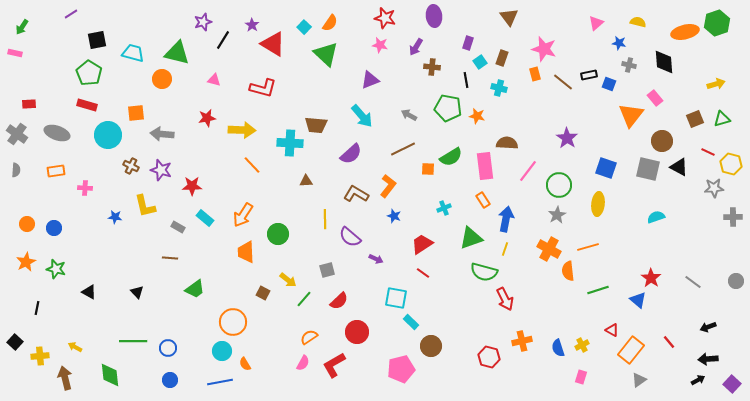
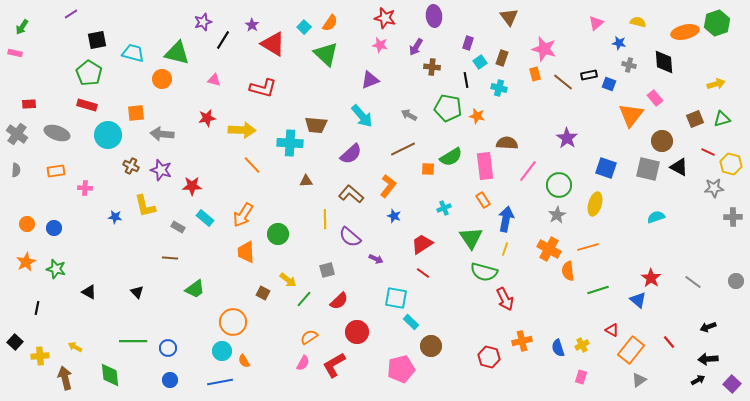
brown L-shape at (356, 194): moved 5 px left; rotated 10 degrees clockwise
yellow ellipse at (598, 204): moved 3 px left; rotated 10 degrees clockwise
green triangle at (471, 238): rotated 45 degrees counterclockwise
orange semicircle at (245, 364): moved 1 px left, 3 px up
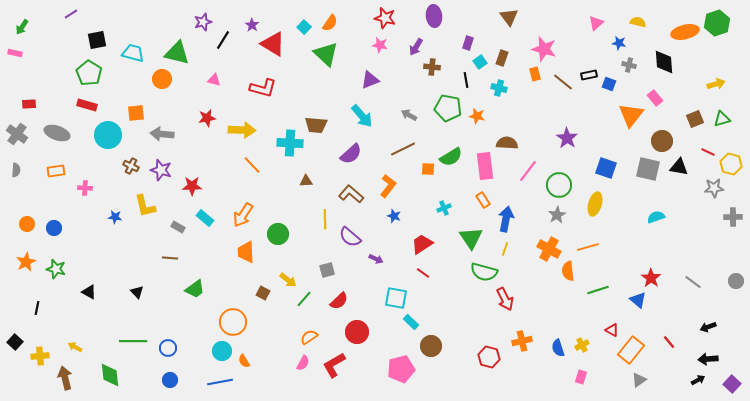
black triangle at (679, 167): rotated 18 degrees counterclockwise
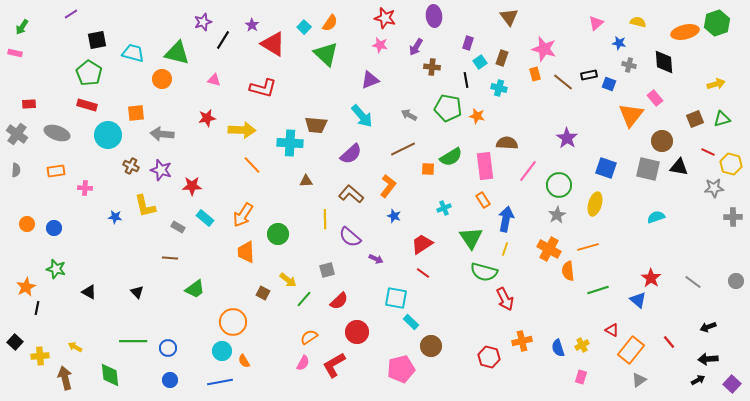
orange star at (26, 262): moved 25 px down
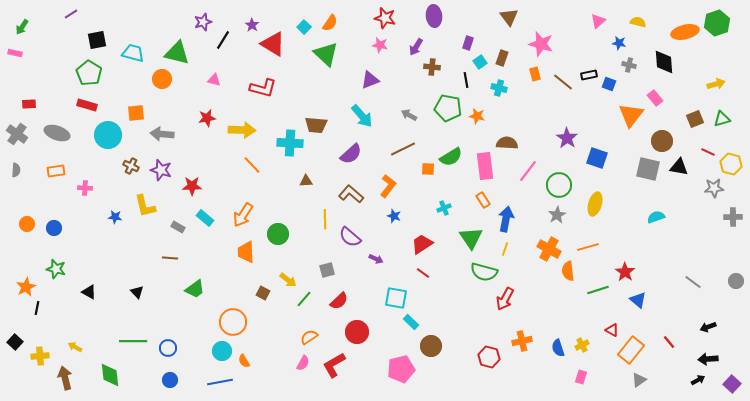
pink triangle at (596, 23): moved 2 px right, 2 px up
pink star at (544, 49): moved 3 px left, 5 px up
blue square at (606, 168): moved 9 px left, 10 px up
red star at (651, 278): moved 26 px left, 6 px up
red arrow at (505, 299): rotated 55 degrees clockwise
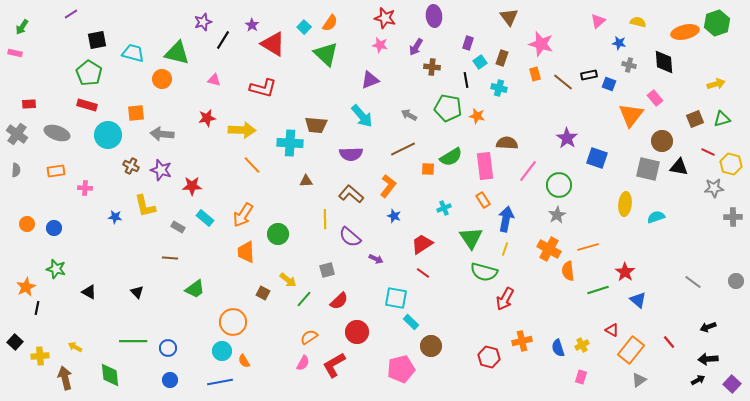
purple semicircle at (351, 154): rotated 40 degrees clockwise
yellow ellipse at (595, 204): moved 30 px right; rotated 10 degrees counterclockwise
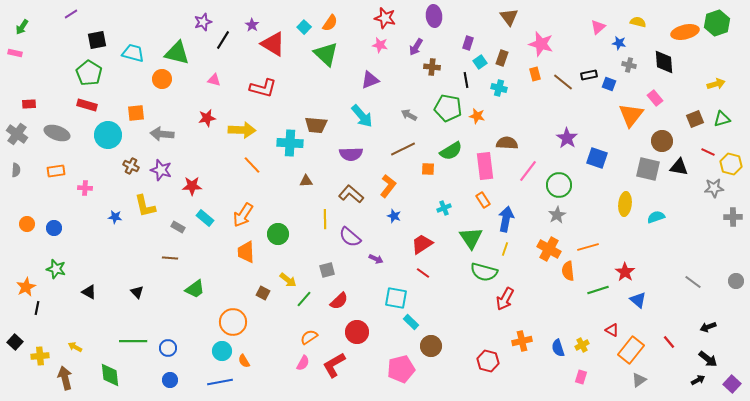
pink triangle at (598, 21): moved 6 px down
green semicircle at (451, 157): moved 6 px up
red hexagon at (489, 357): moved 1 px left, 4 px down
black arrow at (708, 359): rotated 138 degrees counterclockwise
